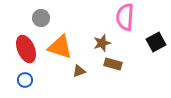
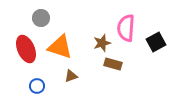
pink semicircle: moved 1 px right, 11 px down
brown triangle: moved 8 px left, 5 px down
blue circle: moved 12 px right, 6 px down
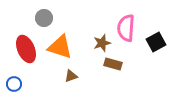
gray circle: moved 3 px right
blue circle: moved 23 px left, 2 px up
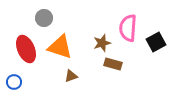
pink semicircle: moved 2 px right
blue circle: moved 2 px up
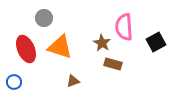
pink semicircle: moved 4 px left, 1 px up; rotated 8 degrees counterclockwise
brown star: rotated 24 degrees counterclockwise
brown triangle: moved 2 px right, 5 px down
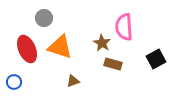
black square: moved 17 px down
red ellipse: moved 1 px right
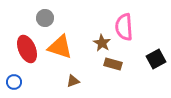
gray circle: moved 1 px right
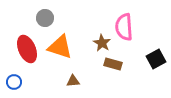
brown triangle: rotated 16 degrees clockwise
